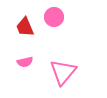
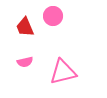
pink circle: moved 1 px left, 1 px up
pink triangle: rotated 36 degrees clockwise
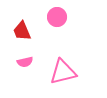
pink circle: moved 4 px right, 1 px down
red trapezoid: moved 3 px left, 4 px down
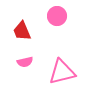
pink circle: moved 1 px up
pink triangle: moved 1 px left
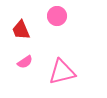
red trapezoid: moved 1 px left, 1 px up
pink semicircle: rotated 21 degrees counterclockwise
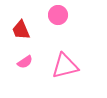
pink circle: moved 1 px right, 1 px up
pink triangle: moved 3 px right, 6 px up
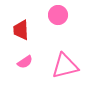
red trapezoid: rotated 20 degrees clockwise
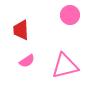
pink circle: moved 12 px right
pink semicircle: moved 2 px right, 1 px up
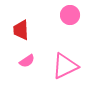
pink triangle: rotated 12 degrees counterclockwise
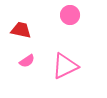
red trapezoid: rotated 105 degrees clockwise
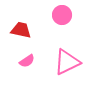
pink circle: moved 8 px left
pink triangle: moved 2 px right, 4 px up
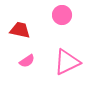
red trapezoid: moved 1 px left
